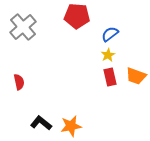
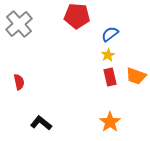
gray cross: moved 4 px left, 3 px up
orange star: moved 39 px right, 4 px up; rotated 25 degrees counterclockwise
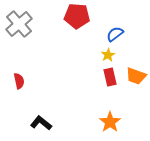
blue semicircle: moved 5 px right
red semicircle: moved 1 px up
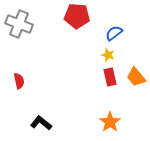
gray cross: rotated 28 degrees counterclockwise
blue semicircle: moved 1 px left, 1 px up
yellow star: rotated 24 degrees counterclockwise
orange trapezoid: moved 1 px down; rotated 30 degrees clockwise
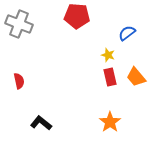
blue semicircle: moved 13 px right
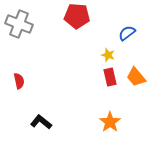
black L-shape: moved 1 px up
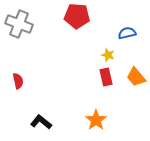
blue semicircle: rotated 24 degrees clockwise
red rectangle: moved 4 px left
red semicircle: moved 1 px left
orange star: moved 14 px left, 2 px up
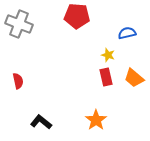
orange trapezoid: moved 2 px left, 1 px down; rotated 10 degrees counterclockwise
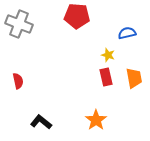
orange trapezoid: rotated 140 degrees counterclockwise
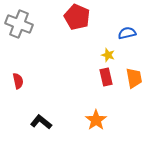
red pentagon: moved 1 px down; rotated 20 degrees clockwise
